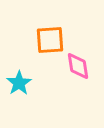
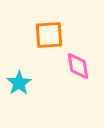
orange square: moved 1 px left, 5 px up
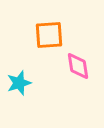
cyan star: rotated 15 degrees clockwise
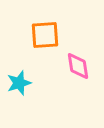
orange square: moved 4 px left
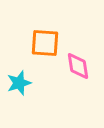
orange square: moved 8 px down; rotated 8 degrees clockwise
